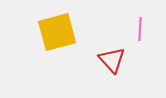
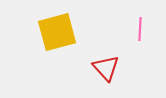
red triangle: moved 6 px left, 8 px down
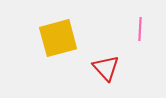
yellow square: moved 1 px right, 6 px down
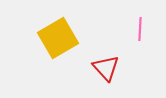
yellow square: rotated 15 degrees counterclockwise
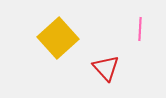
yellow square: rotated 12 degrees counterclockwise
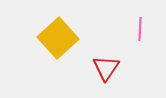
red triangle: rotated 16 degrees clockwise
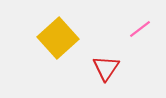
pink line: rotated 50 degrees clockwise
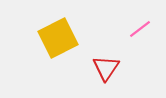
yellow square: rotated 15 degrees clockwise
